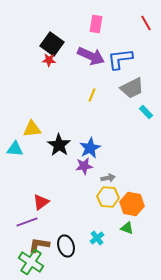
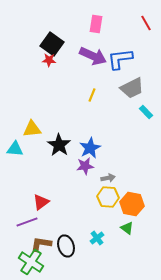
purple arrow: moved 2 px right
purple star: moved 1 px right
green triangle: rotated 16 degrees clockwise
brown L-shape: moved 2 px right, 1 px up
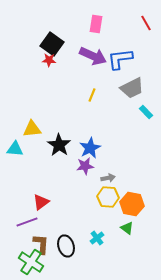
brown L-shape: rotated 85 degrees clockwise
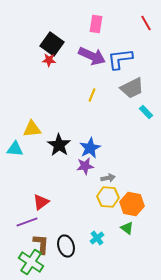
purple arrow: moved 1 px left
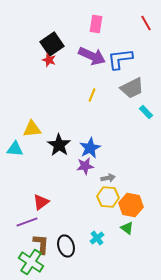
black square: rotated 20 degrees clockwise
red star: rotated 16 degrees clockwise
orange hexagon: moved 1 px left, 1 px down
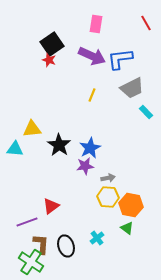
red triangle: moved 10 px right, 4 px down
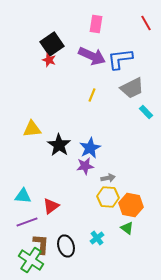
cyan triangle: moved 8 px right, 47 px down
green cross: moved 2 px up
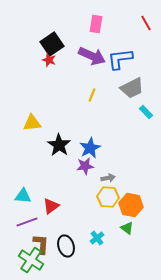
yellow triangle: moved 6 px up
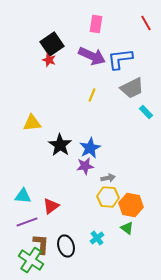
black star: moved 1 px right
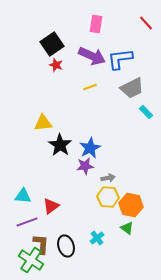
red line: rotated 14 degrees counterclockwise
red star: moved 7 px right, 5 px down
yellow line: moved 2 px left, 8 px up; rotated 48 degrees clockwise
yellow triangle: moved 11 px right
